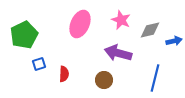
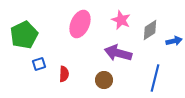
gray diamond: rotated 20 degrees counterclockwise
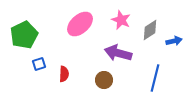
pink ellipse: rotated 24 degrees clockwise
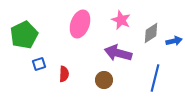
pink ellipse: rotated 28 degrees counterclockwise
gray diamond: moved 1 px right, 3 px down
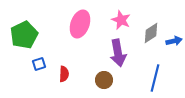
purple arrow: rotated 116 degrees counterclockwise
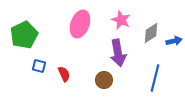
blue square: moved 2 px down; rotated 32 degrees clockwise
red semicircle: rotated 28 degrees counterclockwise
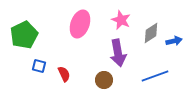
blue line: moved 2 px up; rotated 56 degrees clockwise
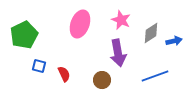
brown circle: moved 2 px left
